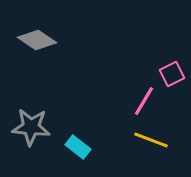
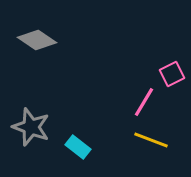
pink line: moved 1 px down
gray star: rotated 15 degrees clockwise
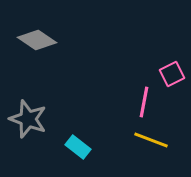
pink line: rotated 20 degrees counterclockwise
gray star: moved 3 px left, 8 px up
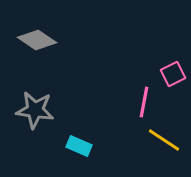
pink square: moved 1 px right
gray star: moved 7 px right, 9 px up; rotated 12 degrees counterclockwise
yellow line: moved 13 px right; rotated 12 degrees clockwise
cyan rectangle: moved 1 px right, 1 px up; rotated 15 degrees counterclockwise
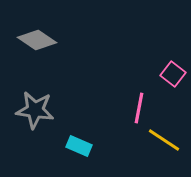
pink square: rotated 25 degrees counterclockwise
pink line: moved 5 px left, 6 px down
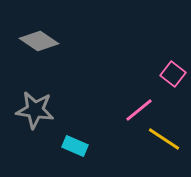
gray diamond: moved 2 px right, 1 px down
pink line: moved 2 px down; rotated 40 degrees clockwise
yellow line: moved 1 px up
cyan rectangle: moved 4 px left
